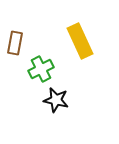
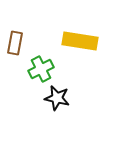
yellow rectangle: rotated 56 degrees counterclockwise
black star: moved 1 px right, 2 px up
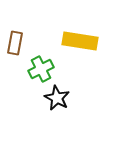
black star: rotated 15 degrees clockwise
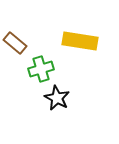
brown rectangle: rotated 60 degrees counterclockwise
green cross: rotated 10 degrees clockwise
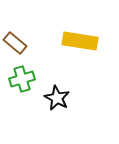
green cross: moved 19 px left, 10 px down
